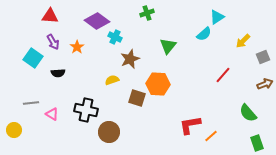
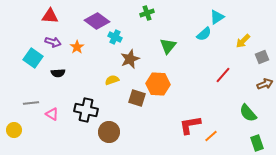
purple arrow: rotated 42 degrees counterclockwise
gray square: moved 1 px left
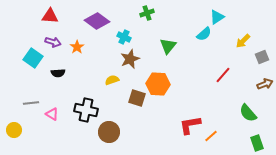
cyan cross: moved 9 px right
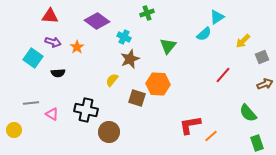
yellow semicircle: rotated 32 degrees counterclockwise
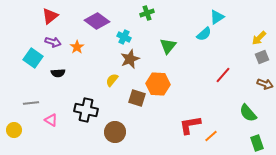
red triangle: rotated 42 degrees counterclockwise
yellow arrow: moved 16 px right, 3 px up
brown arrow: rotated 42 degrees clockwise
pink triangle: moved 1 px left, 6 px down
brown circle: moved 6 px right
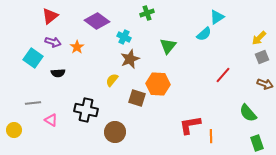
gray line: moved 2 px right
orange line: rotated 48 degrees counterclockwise
